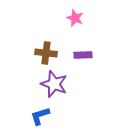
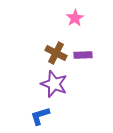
pink star: rotated 18 degrees clockwise
brown cross: moved 10 px right; rotated 20 degrees clockwise
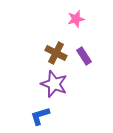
pink star: moved 1 px right, 1 px down; rotated 18 degrees clockwise
purple rectangle: moved 1 px right, 1 px down; rotated 60 degrees clockwise
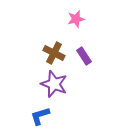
brown cross: moved 2 px left
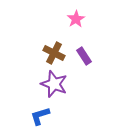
pink star: rotated 18 degrees counterclockwise
